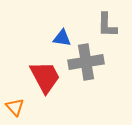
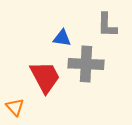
gray cross: moved 2 px down; rotated 12 degrees clockwise
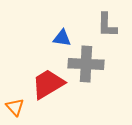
red trapezoid: moved 3 px right, 7 px down; rotated 93 degrees counterclockwise
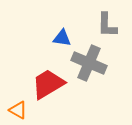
gray cross: moved 3 px right, 1 px up; rotated 20 degrees clockwise
orange triangle: moved 3 px right, 3 px down; rotated 18 degrees counterclockwise
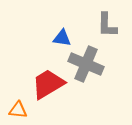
gray cross: moved 3 px left, 1 px down
orange triangle: rotated 24 degrees counterclockwise
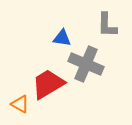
orange triangle: moved 2 px right, 6 px up; rotated 24 degrees clockwise
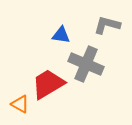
gray L-shape: rotated 104 degrees clockwise
blue triangle: moved 1 px left, 3 px up
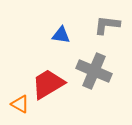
gray L-shape: rotated 8 degrees counterclockwise
gray cross: moved 8 px right, 7 px down
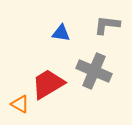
blue triangle: moved 2 px up
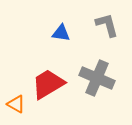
gray L-shape: rotated 68 degrees clockwise
gray cross: moved 3 px right, 7 px down
orange triangle: moved 4 px left
